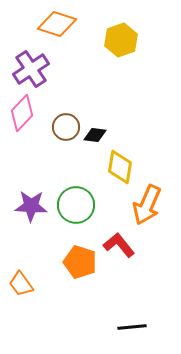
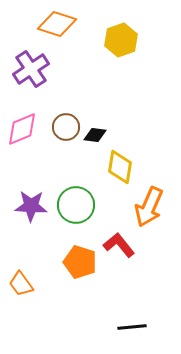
pink diamond: moved 16 px down; rotated 24 degrees clockwise
orange arrow: moved 2 px right, 2 px down
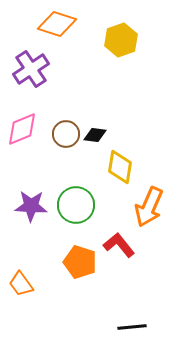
brown circle: moved 7 px down
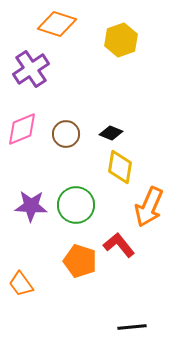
black diamond: moved 16 px right, 2 px up; rotated 15 degrees clockwise
orange pentagon: moved 1 px up
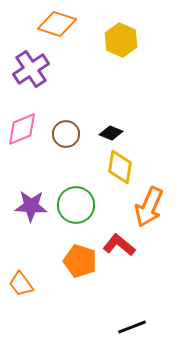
yellow hexagon: rotated 16 degrees counterclockwise
red L-shape: rotated 12 degrees counterclockwise
black line: rotated 16 degrees counterclockwise
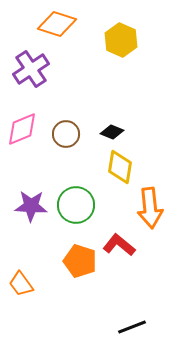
black diamond: moved 1 px right, 1 px up
orange arrow: moved 1 px right, 1 px down; rotated 30 degrees counterclockwise
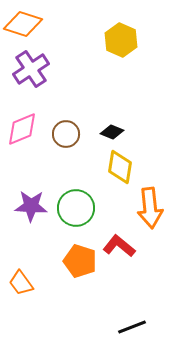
orange diamond: moved 34 px left
green circle: moved 3 px down
red L-shape: moved 1 px down
orange trapezoid: moved 1 px up
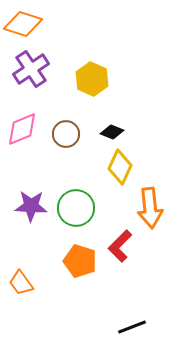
yellow hexagon: moved 29 px left, 39 px down
yellow diamond: rotated 16 degrees clockwise
red L-shape: moved 1 px right; rotated 84 degrees counterclockwise
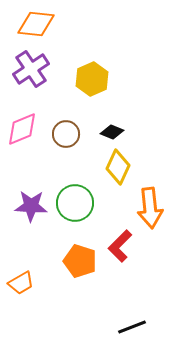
orange diamond: moved 13 px right; rotated 12 degrees counterclockwise
yellow hexagon: rotated 12 degrees clockwise
yellow diamond: moved 2 px left
green circle: moved 1 px left, 5 px up
orange trapezoid: rotated 84 degrees counterclockwise
